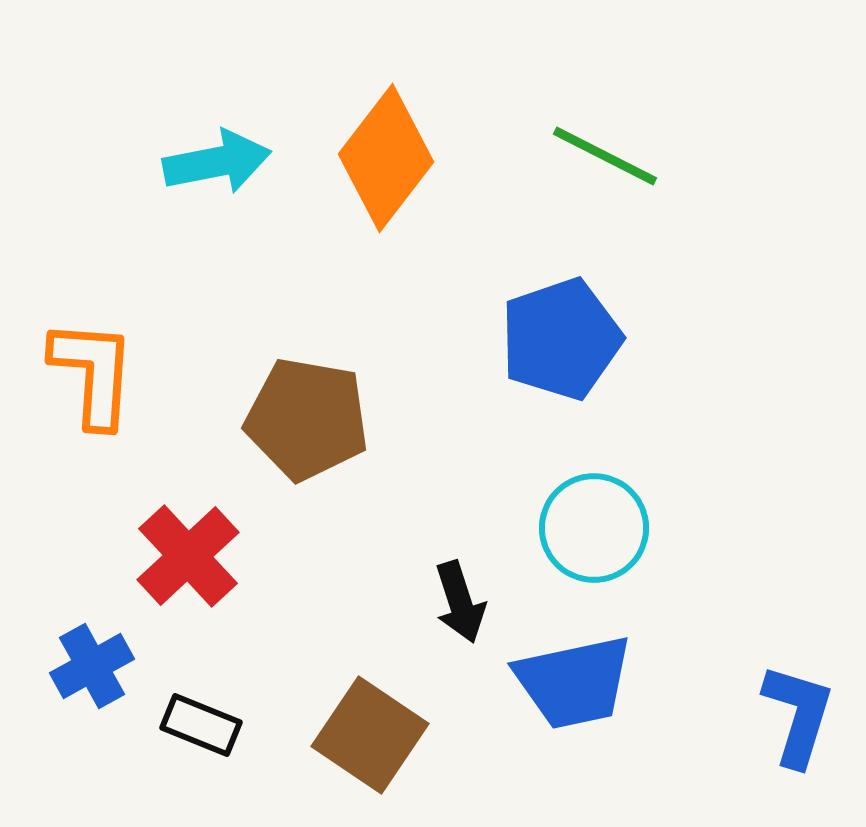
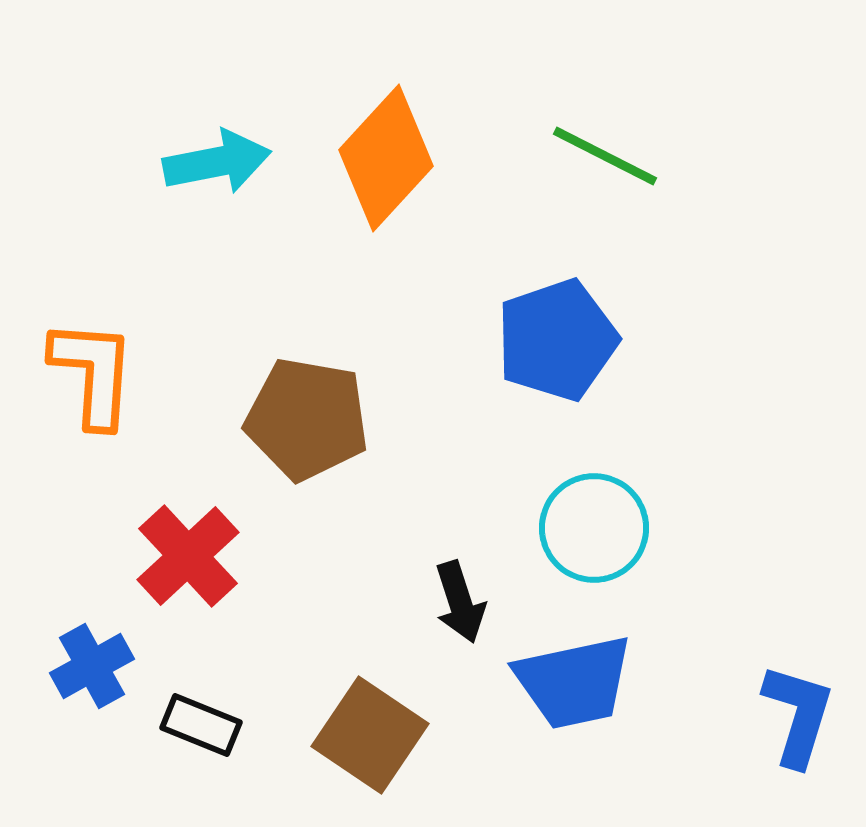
orange diamond: rotated 5 degrees clockwise
blue pentagon: moved 4 px left, 1 px down
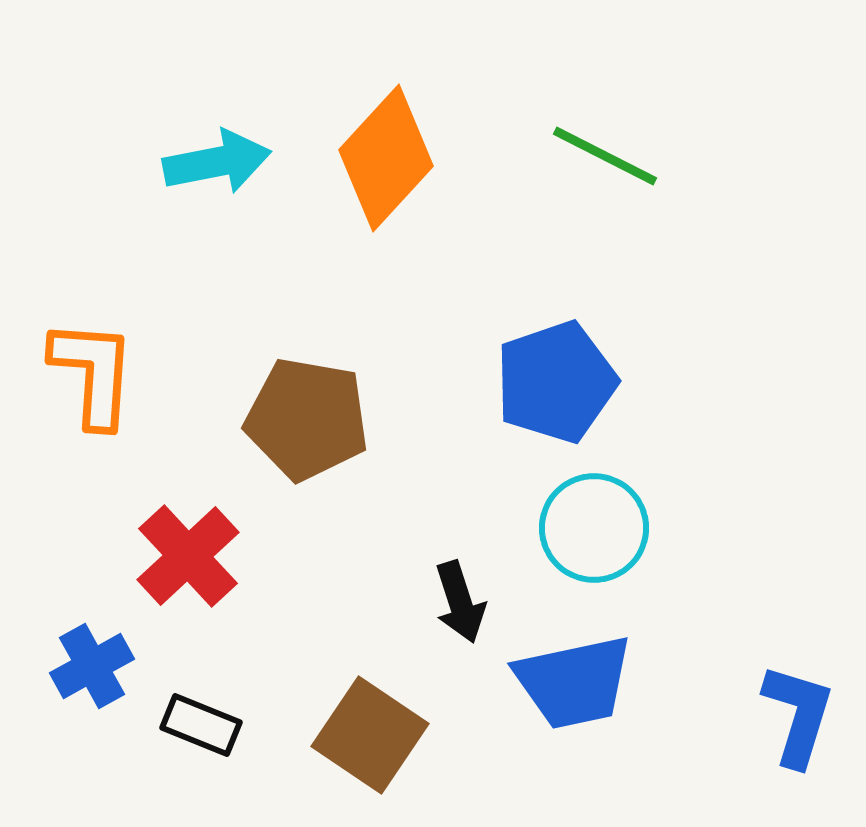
blue pentagon: moved 1 px left, 42 px down
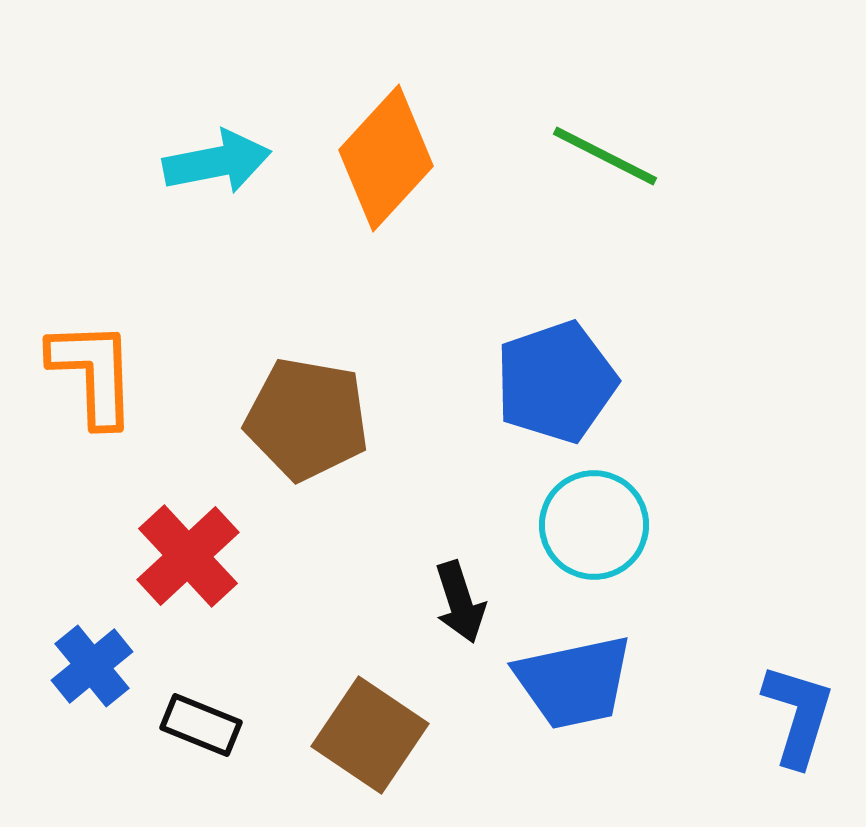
orange L-shape: rotated 6 degrees counterclockwise
cyan circle: moved 3 px up
blue cross: rotated 10 degrees counterclockwise
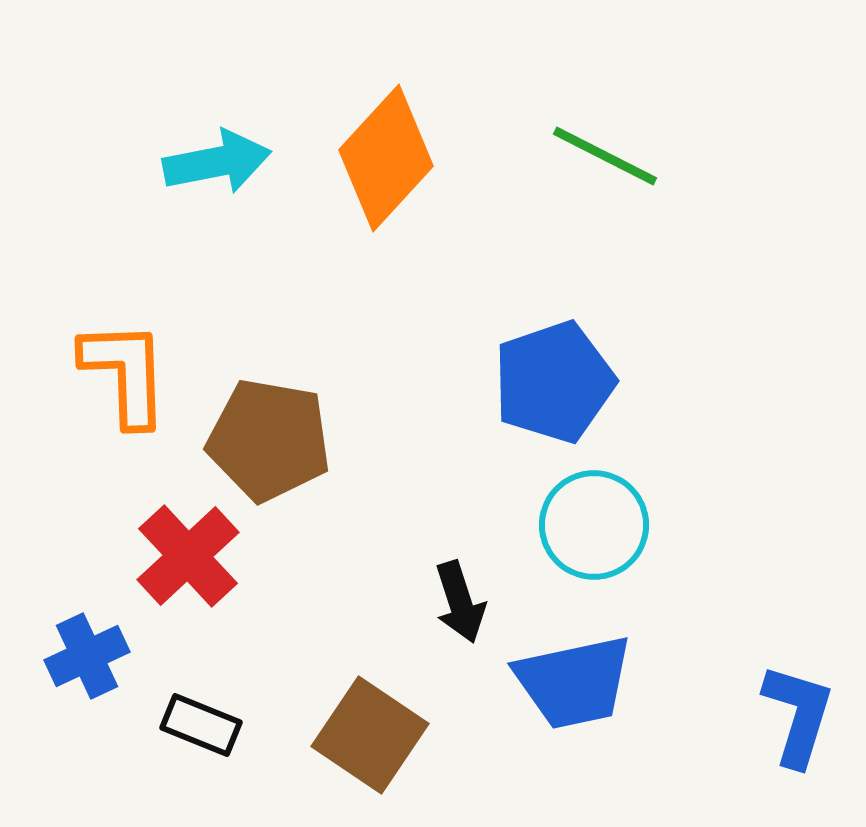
orange L-shape: moved 32 px right
blue pentagon: moved 2 px left
brown pentagon: moved 38 px left, 21 px down
blue cross: moved 5 px left, 10 px up; rotated 14 degrees clockwise
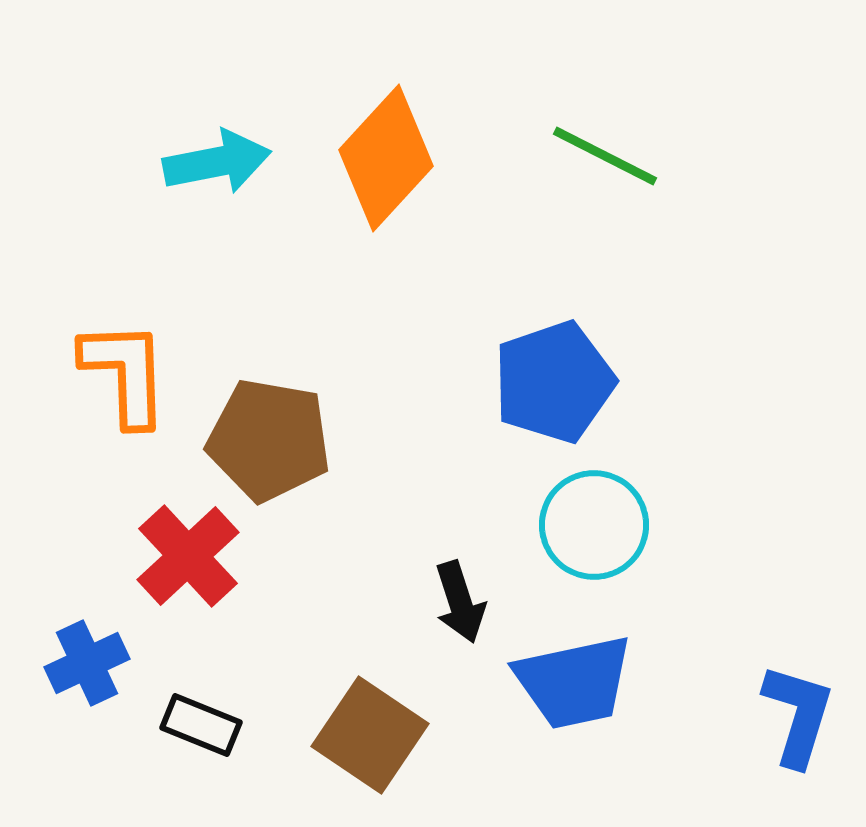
blue cross: moved 7 px down
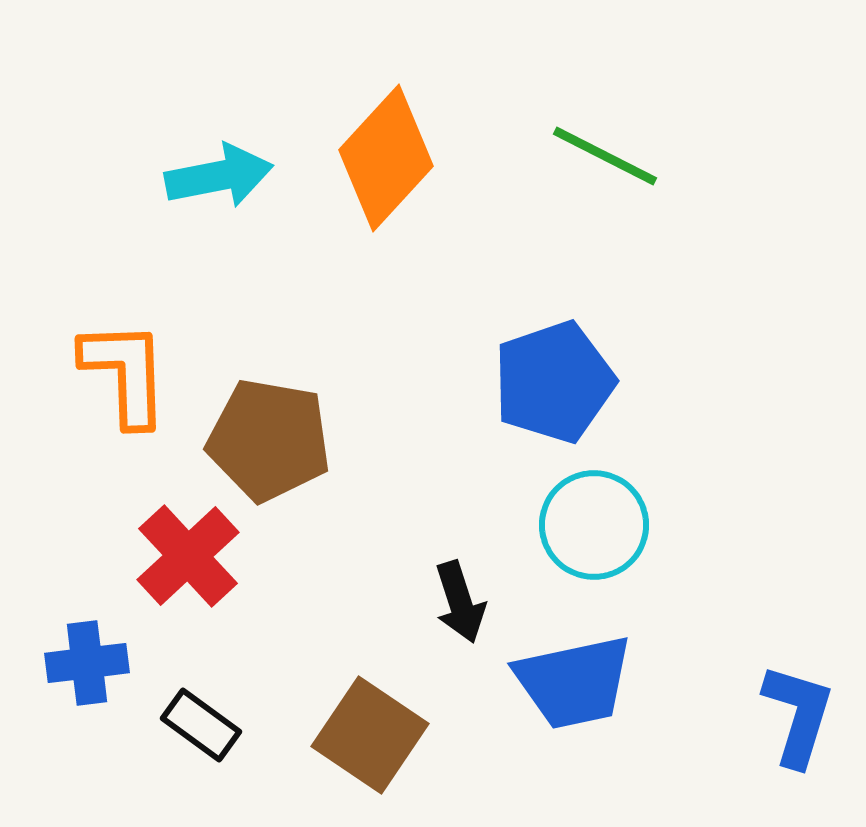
cyan arrow: moved 2 px right, 14 px down
blue cross: rotated 18 degrees clockwise
black rectangle: rotated 14 degrees clockwise
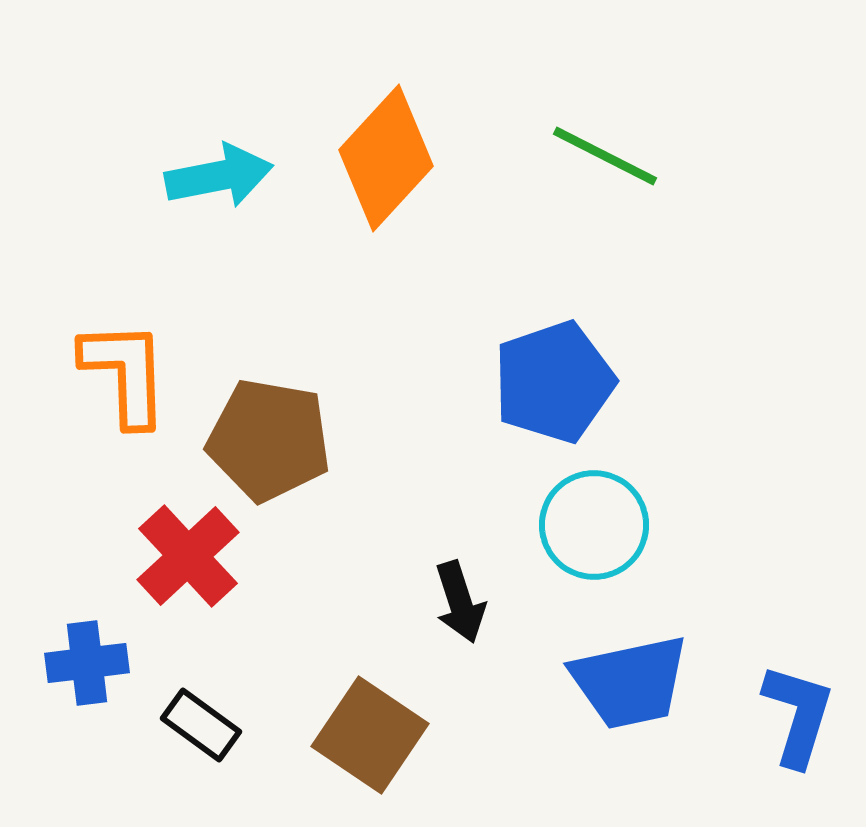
blue trapezoid: moved 56 px right
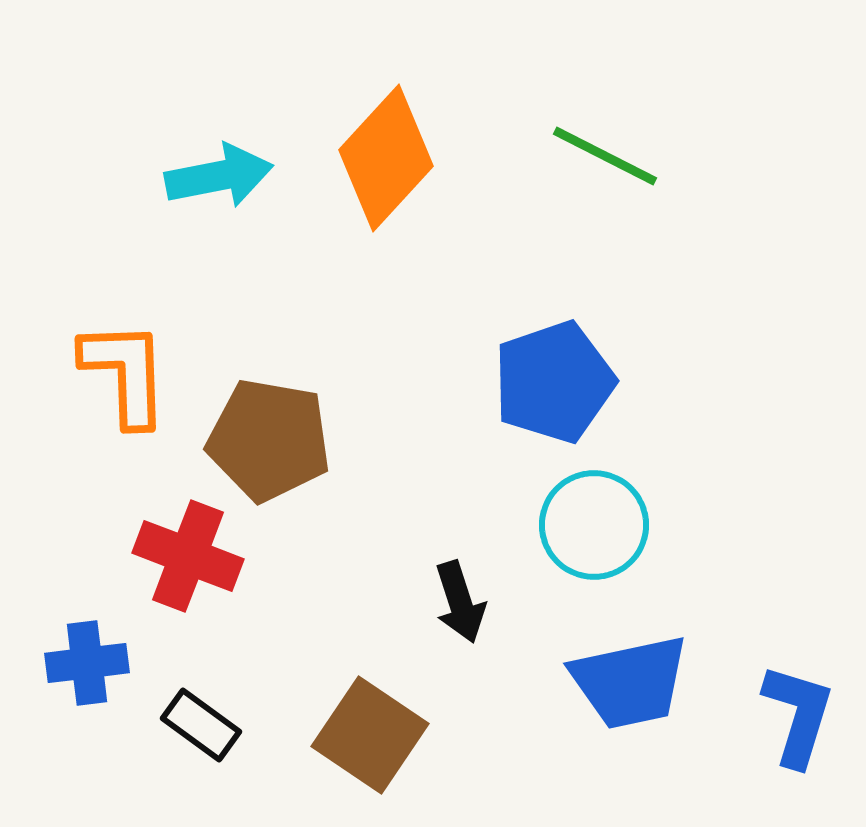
red cross: rotated 26 degrees counterclockwise
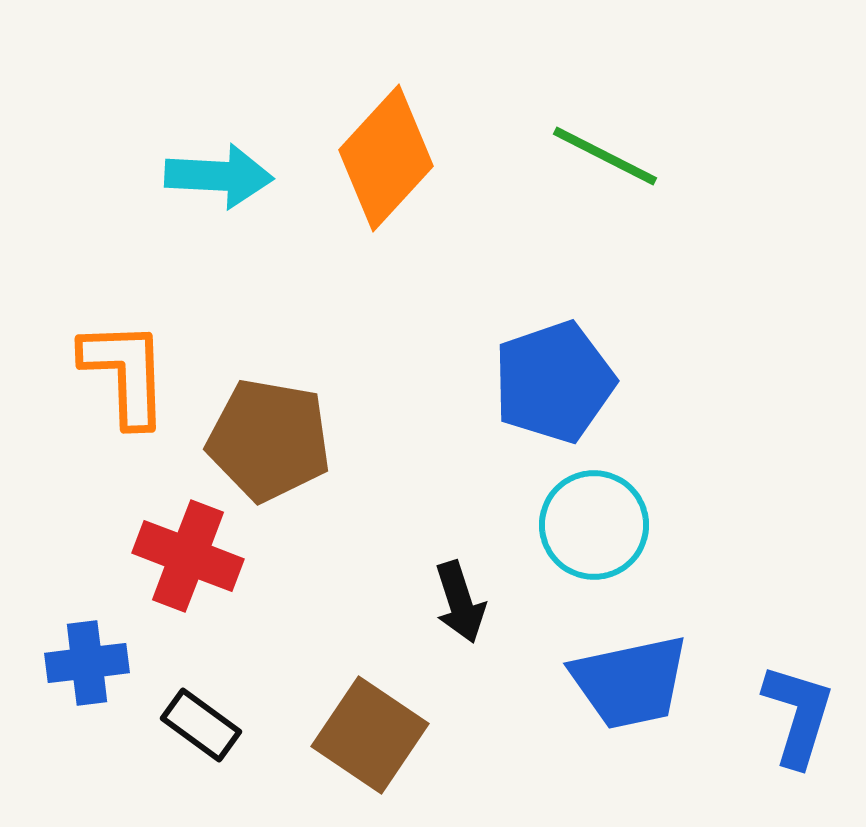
cyan arrow: rotated 14 degrees clockwise
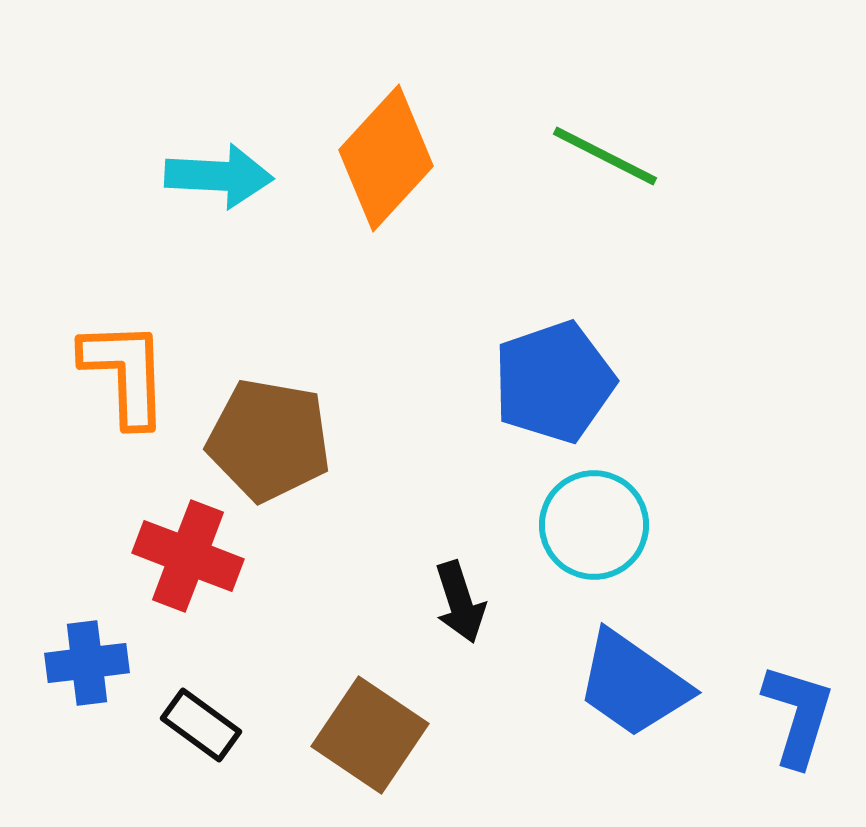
blue trapezoid: moved 3 px right, 2 px down; rotated 47 degrees clockwise
